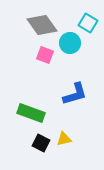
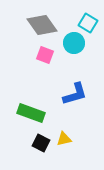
cyan circle: moved 4 px right
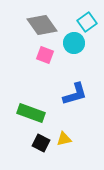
cyan square: moved 1 px left, 1 px up; rotated 24 degrees clockwise
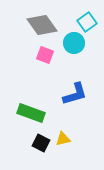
yellow triangle: moved 1 px left
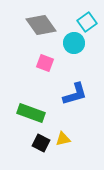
gray diamond: moved 1 px left
pink square: moved 8 px down
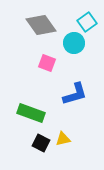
pink square: moved 2 px right
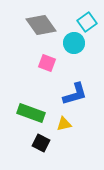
yellow triangle: moved 1 px right, 15 px up
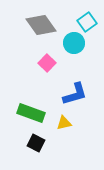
pink square: rotated 24 degrees clockwise
yellow triangle: moved 1 px up
black square: moved 5 px left
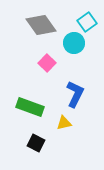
blue L-shape: rotated 48 degrees counterclockwise
green rectangle: moved 1 px left, 6 px up
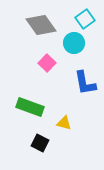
cyan square: moved 2 px left, 3 px up
blue L-shape: moved 10 px right, 11 px up; rotated 144 degrees clockwise
yellow triangle: rotated 28 degrees clockwise
black square: moved 4 px right
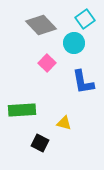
gray diamond: rotated 8 degrees counterclockwise
blue L-shape: moved 2 px left, 1 px up
green rectangle: moved 8 px left, 3 px down; rotated 24 degrees counterclockwise
